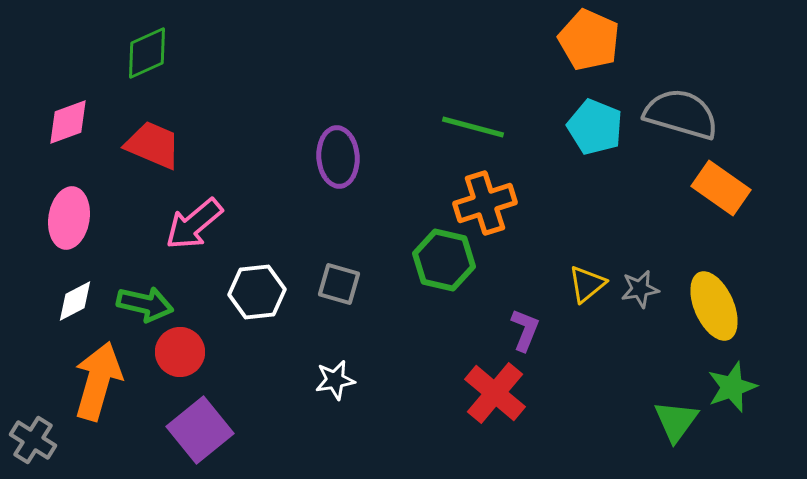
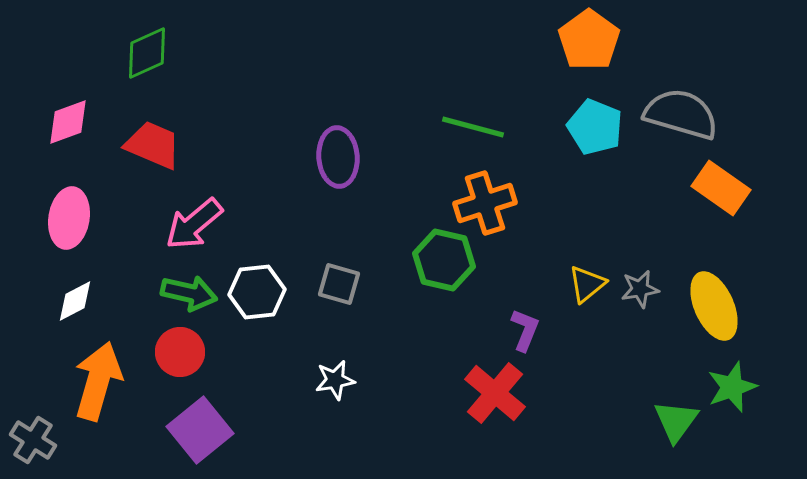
orange pentagon: rotated 12 degrees clockwise
green arrow: moved 44 px right, 11 px up
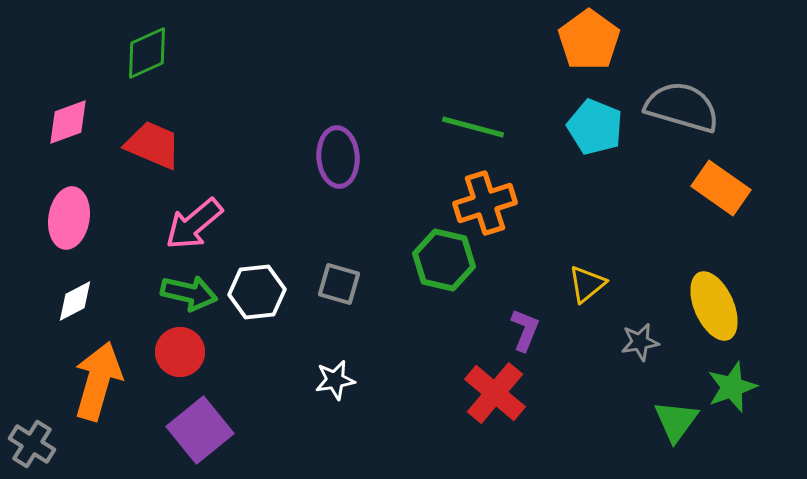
gray semicircle: moved 1 px right, 7 px up
gray star: moved 53 px down
gray cross: moved 1 px left, 4 px down
